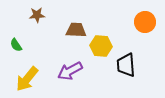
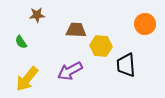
orange circle: moved 2 px down
green semicircle: moved 5 px right, 3 px up
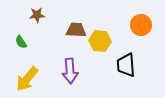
orange circle: moved 4 px left, 1 px down
yellow hexagon: moved 1 px left, 5 px up
purple arrow: rotated 65 degrees counterclockwise
